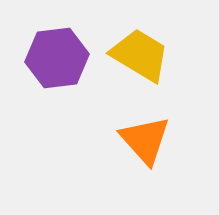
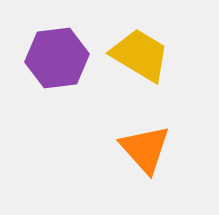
orange triangle: moved 9 px down
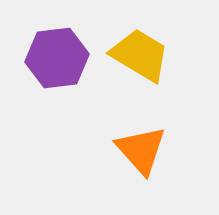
orange triangle: moved 4 px left, 1 px down
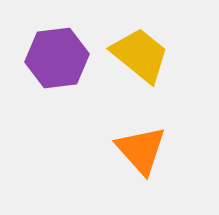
yellow trapezoid: rotated 8 degrees clockwise
